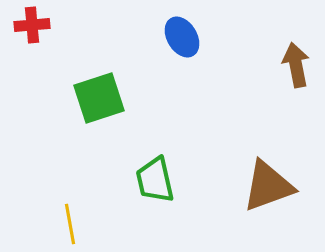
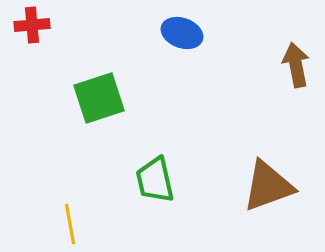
blue ellipse: moved 4 px up; rotated 39 degrees counterclockwise
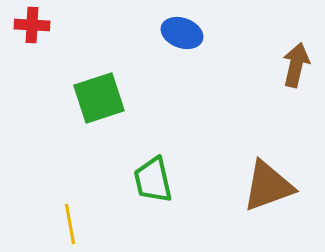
red cross: rotated 8 degrees clockwise
brown arrow: rotated 24 degrees clockwise
green trapezoid: moved 2 px left
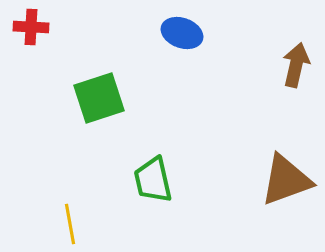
red cross: moved 1 px left, 2 px down
brown triangle: moved 18 px right, 6 px up
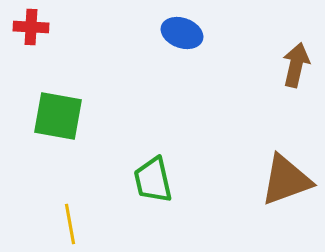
green square: moved 41 px left, 18 px down; rotated 28 degrees clockwise
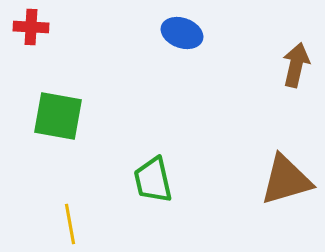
brown triangle: rotated 4 degrees clockwise
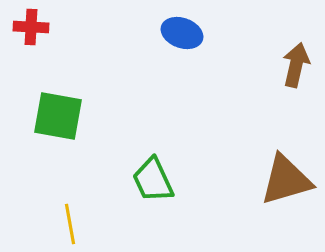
green trapezoid: rotated 12 degrees counterclockwise
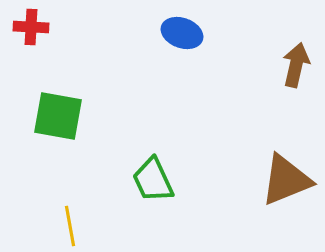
brown triangle: rotated 6 degrees counterclockwise
yellow line: moved 2 px down
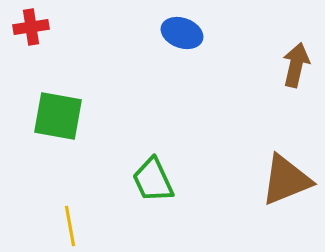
red cross: rotated 12 degrees counterclockwise
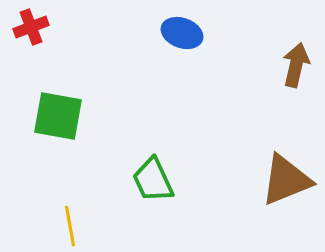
red cross: rotated 12 degrees counterclockwise
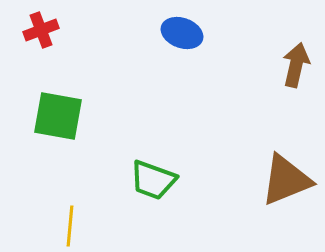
red cross: moved 10 px right, 3 px down
green trapezoid: rotated 45 degrees counterclockwise
yellow line: rotated 15 degrees clockwise
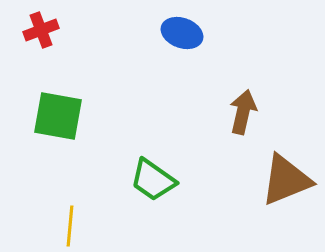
brown arrow: moved 53 px left, 47 px down
green trapezoid: rotated 15 degrees clockwise
